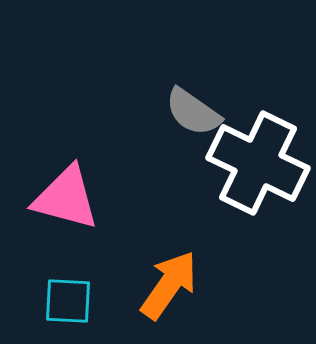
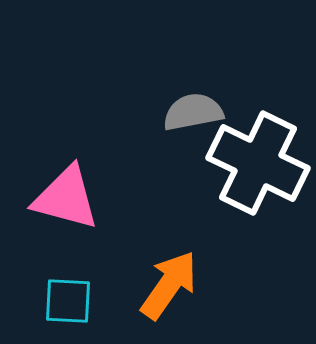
gray semicircle: rotated 134 degrees clockwise
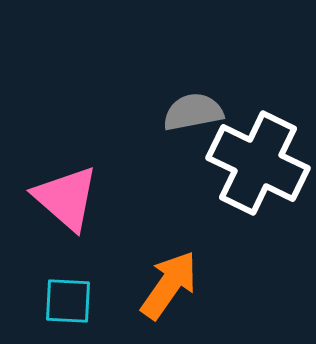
pink triangle: rotated 26 degrees clockwise
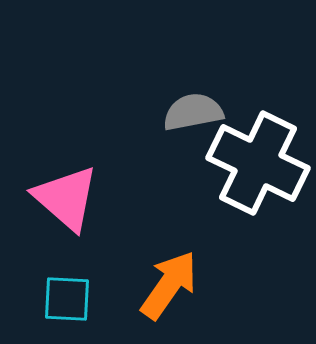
cyan square: moved 1 px left, 2 px up
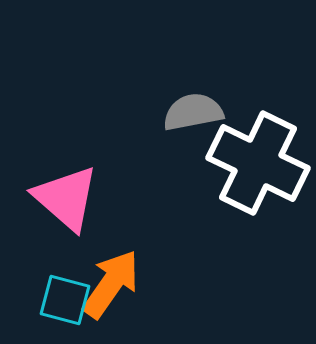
orange arrow: moved 58 px left, 1 px up
cyan square: moved 2 px left, 1 px down; rotated 12 degrees clockwise
